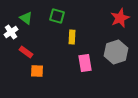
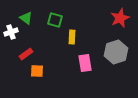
green square: moved 2 px left, 4 px down
white cross: rotated 16 degrees clockwise
red rectangle: moved 2 px down; rotated 72 degrees counterclockwise
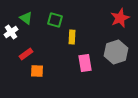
white cross: rotated 16 degrees counterclockwise
